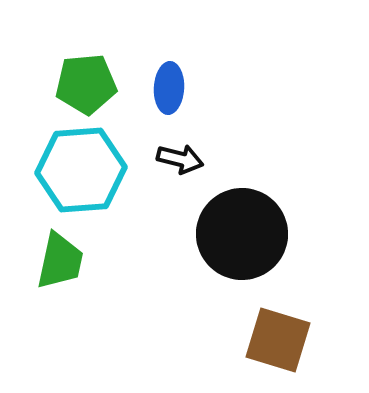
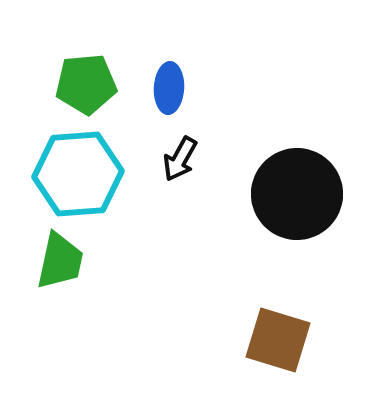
black arrow: rotated 105 degrees clockwise
cyan hexagon: moved 3 px left, 4 px down
black circle: moved 55 px right, 40 px up
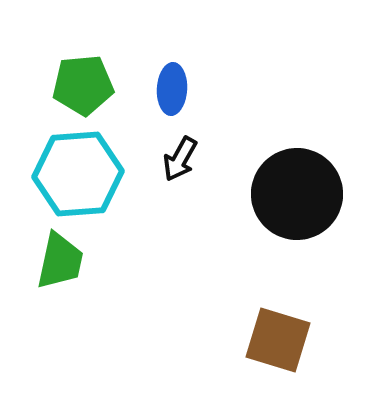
green pentagon: moved 3 px left, 1 px down
blue ellipse: moved 3 px right, 1 px down
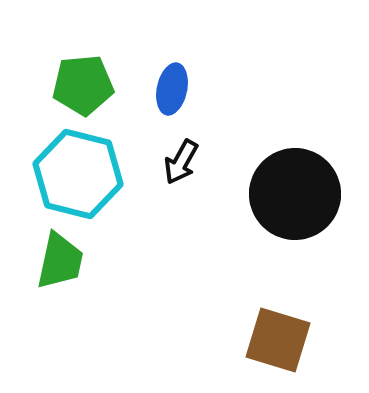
blue ellipse: rotated 9 degrees clockwise
black arrow: moved 1 px right, 3 px down
cyan hexagon: rotated 18 degrees clockwise
black circle: moved 2 px left
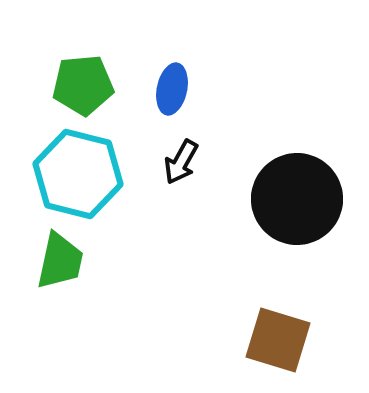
black circle: moved 2 px right, 5 px down
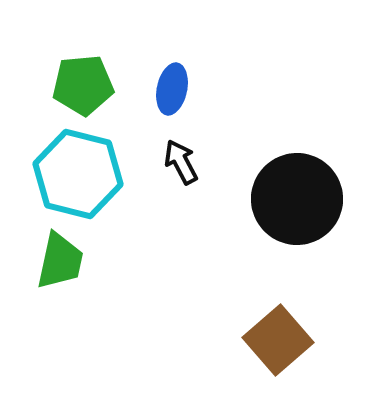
black arrow: rotated 123 degrees clockwise
brown square: rotated 32 degrees clockwise
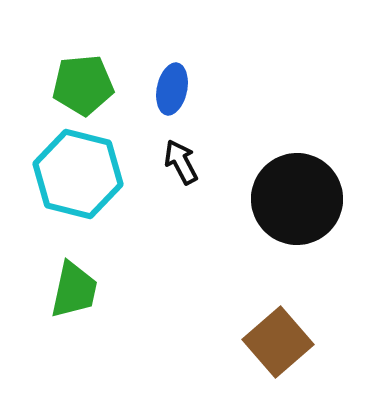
green trapezoid: moved 14 px right, 29 px down
brown square: moved 2 px down
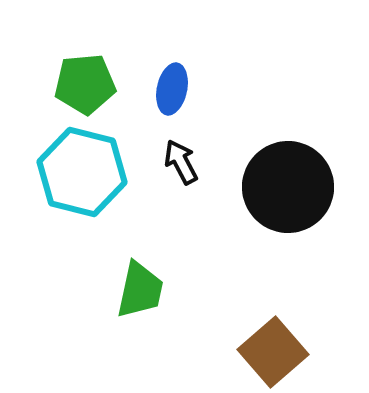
green pentagon: moved 2 px right, 1 px up
cyan hexagon: moved 4 px right, 2 px up
black circle: moved 9 px left, 12 px up
green trapezoid: moved 66 px right
brown square: moved 5 px left, 10 px down
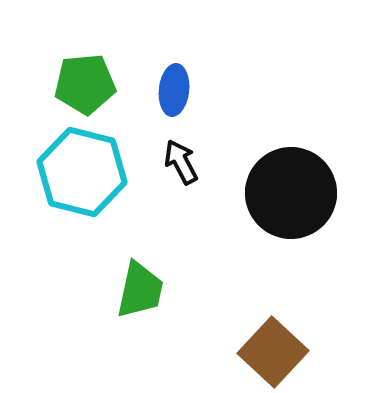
blue ellipse: moved 2 px right, 1 px down; rotated 6 degrees counterclockwise
black circle: moved 3 px right, 6 px down
brown square: rotated 6 degrees counterclockwise
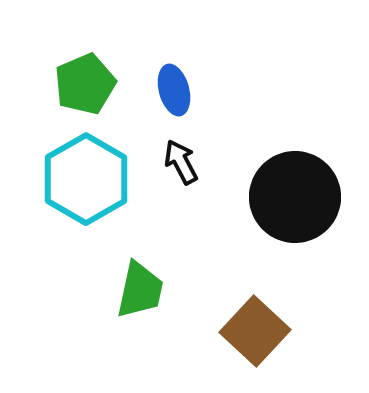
green pentagon: rotated 18 degrees counterclockwise
blue ellipse: rotated 21 degrees counterclockwise
cyan hexagon: moved 4 px right, 7 px down; rotated 16 degrees clockwise
black circle: moved 4 px right, 4 px down
brown square: moved 18 px left, 21 px up
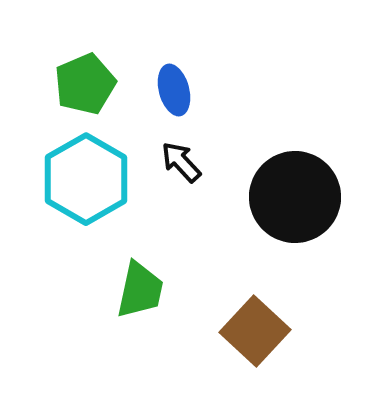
black arrow: rotated 15 degrees counterclockwise
